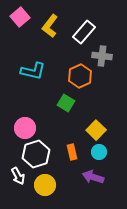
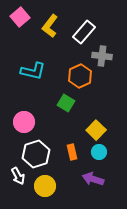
pink circle: moved 1 px left, 6 px up
purple arrow: moved 2 px down
yellow circle: moved 1 px down
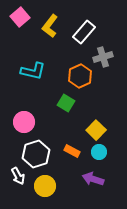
gray cross: moved 1 px right, 1 px down; rotated 24 degrees counterclockwise
orange rectangle: moved 1 px up; rotated 49 degrees counterclockwise
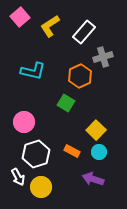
yellow L-shape: rotated 20 degrees clockwise
white arrow: moved 1 px down
yellow circle: moved 4 px left, 1 px down
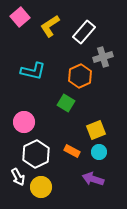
yellow square: rotated 24 degrees clockwise
white hexagon: rotated 8 degrees counterclockwise
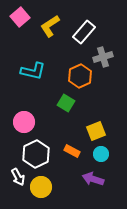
yellow square: moved 1 px down
cyan circle: moved 2 px right, 2 px down
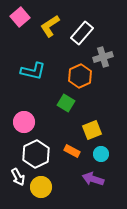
white rectangle: moved 2 px left, 1 px down
yellow square: moved 4 px left, 1 px up
